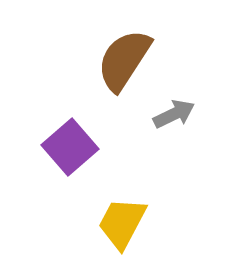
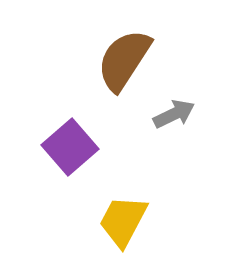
yellow trapezoid: moved 1 px right, 2 px up
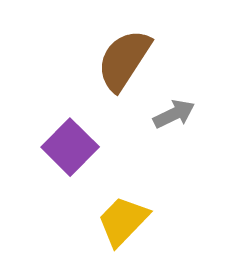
purple square: rotated 4 degrees counterclockwise
yellow trapezoid: rotated 16 degrees clockwise
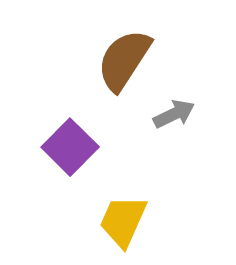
yellow trapezoid: rotated 20 degrees counterclockwise
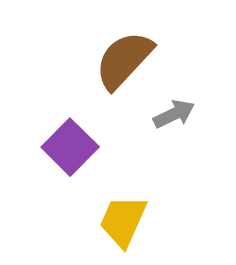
brown semicircle: rotated 10 degrees clockwise
